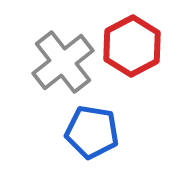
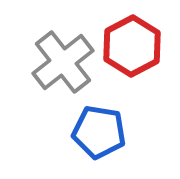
blue pentagon: moved 7 px right
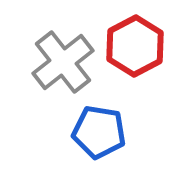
red hexagon: moved 3 px right
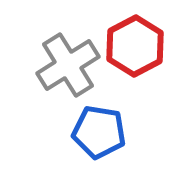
gray cross: moved 5 px right, 3 px down; rotated 6 degrees clockwise
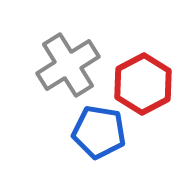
red hexagon: moved 8 px right, 38 px down
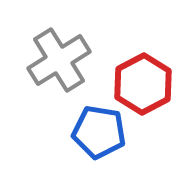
gray cross: moved 9 px left, 5 px up
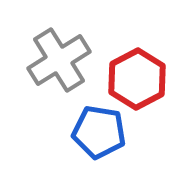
red hexagon: moved 6 px left, 5 px up
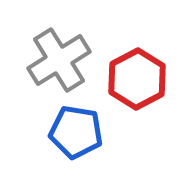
blue pentagon: moved 23 px left
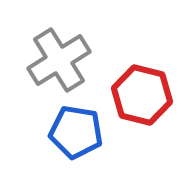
red hexagon: moved 5 px right, 16 px down; rotated 18 degrees counterclockwise
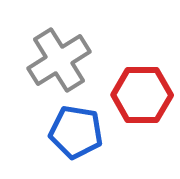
red hexagon: rotated 14 degrees counterclockwise
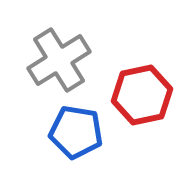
red hexagon: rotated 12 degrees counterclockwise
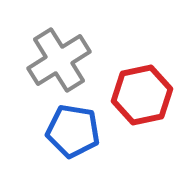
blue pentagon: moved 3 px left, 1 px up
